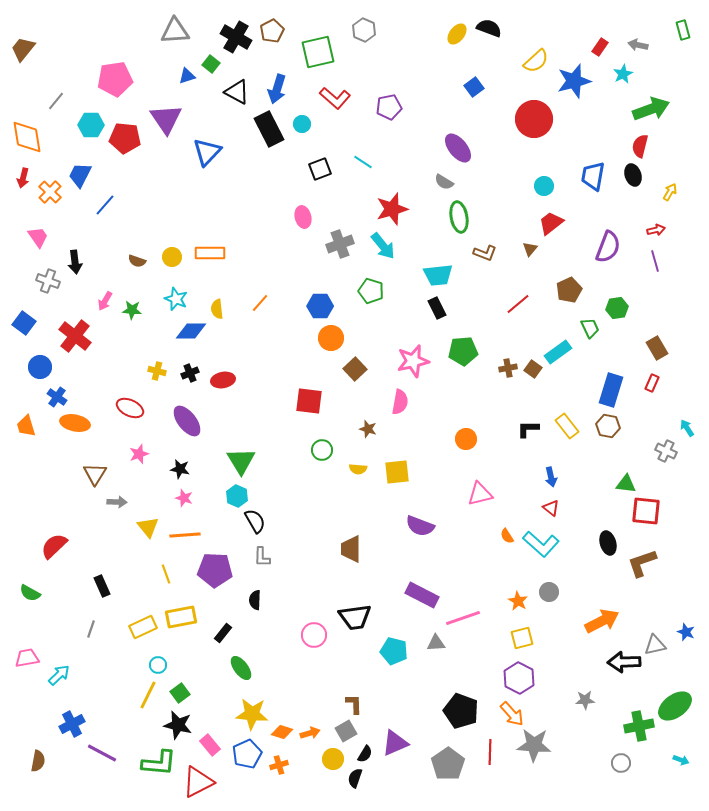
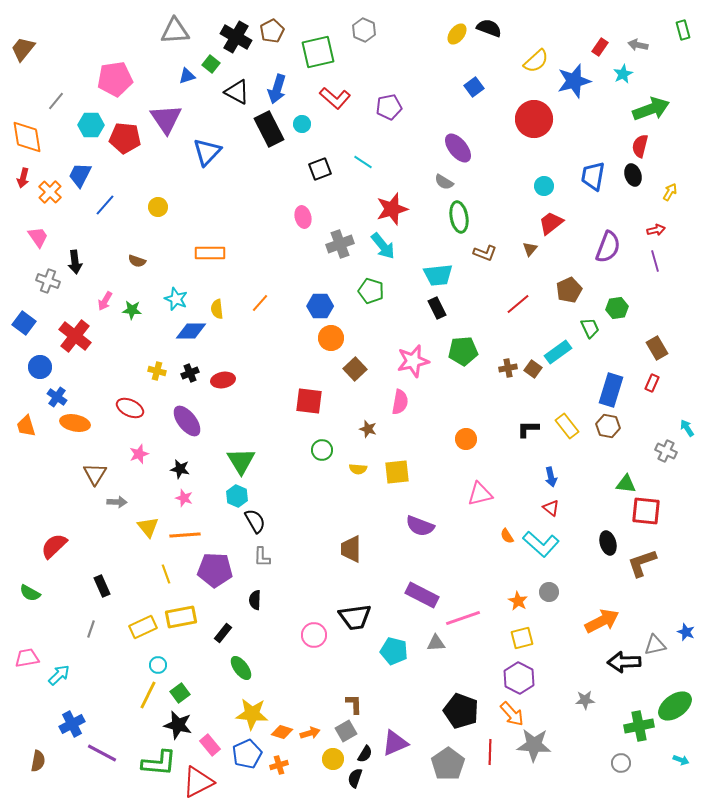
yellow circle at (172, 257): moved 14 px left, 50 px up
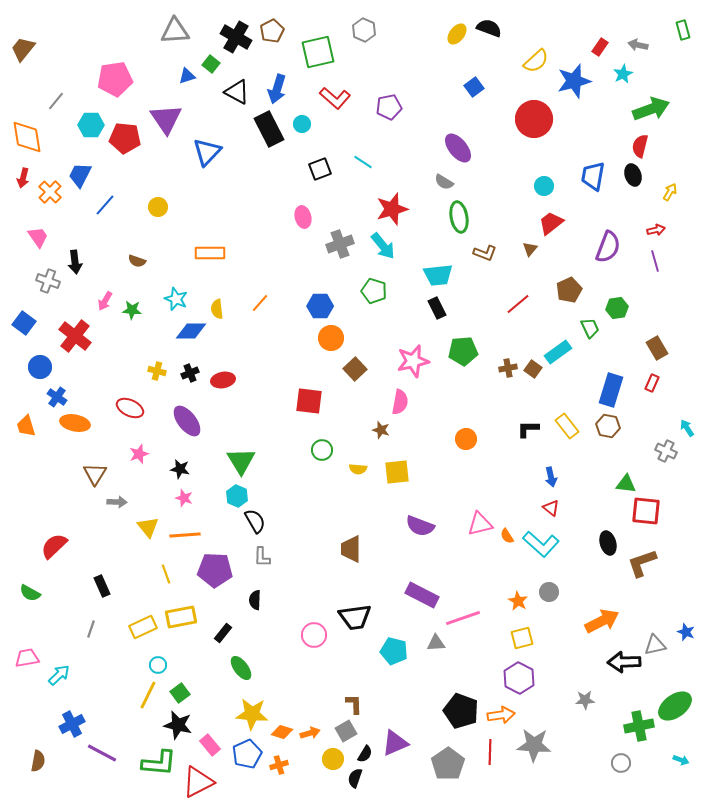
green pentagon at (371, 291): moved 3 px right
brown star at (368, 429): moved 13 px right, 1 px down
pink triangle at (480, 494): moved 30 px down
orange arrow at (512, 714): moved 11 px left, 1 px down; rotated 56 degrees counterclockwise
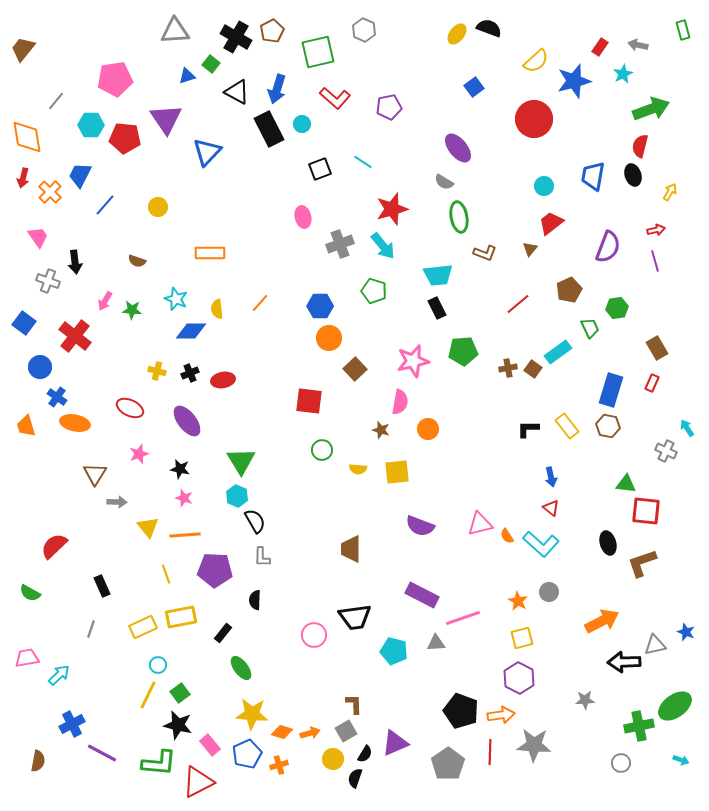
orange circle at (331, 338): moved 2 px left
orange circle at (466, 439): moved 38 px left, 10 px up
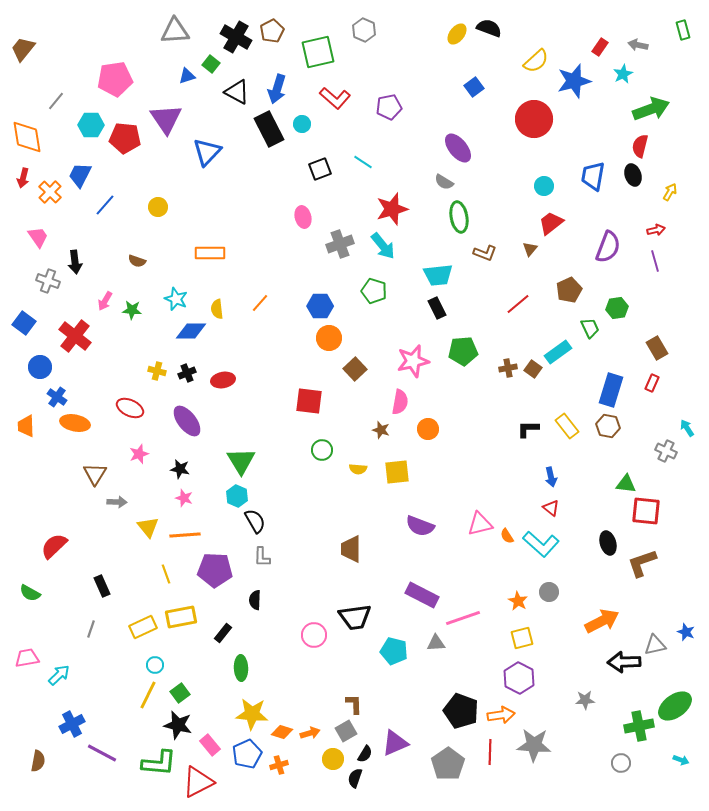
black cross at (190, 373): moved 3 px left
orange trapezoid at (26, 426): rotated 15 degrees clockwise
cyan circle at (158, 665): moved 3 px left
green ellipse at (241, 668): rotated 35 degrees clockwise
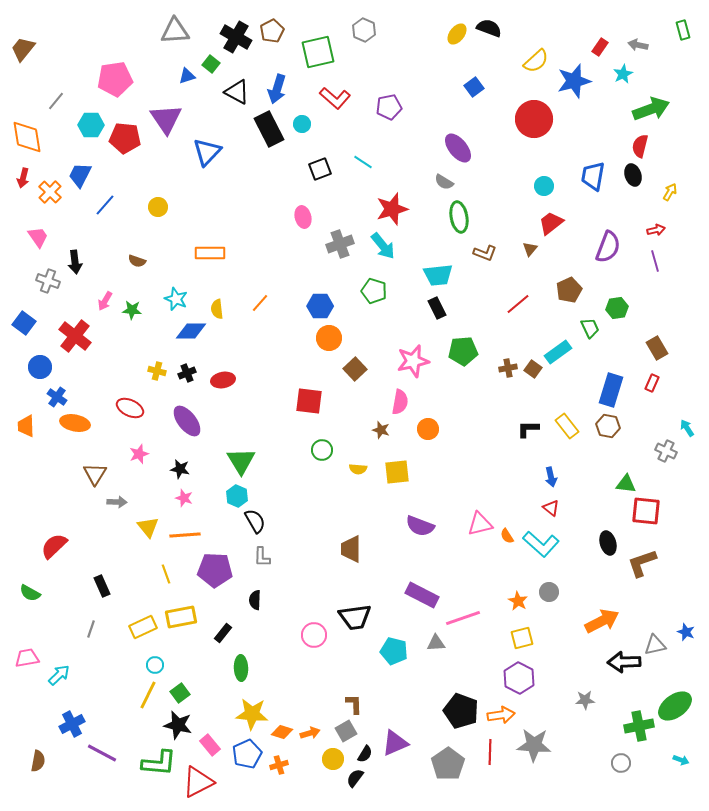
black semicircle at (355, 778): rotated 18 degrees clockwise
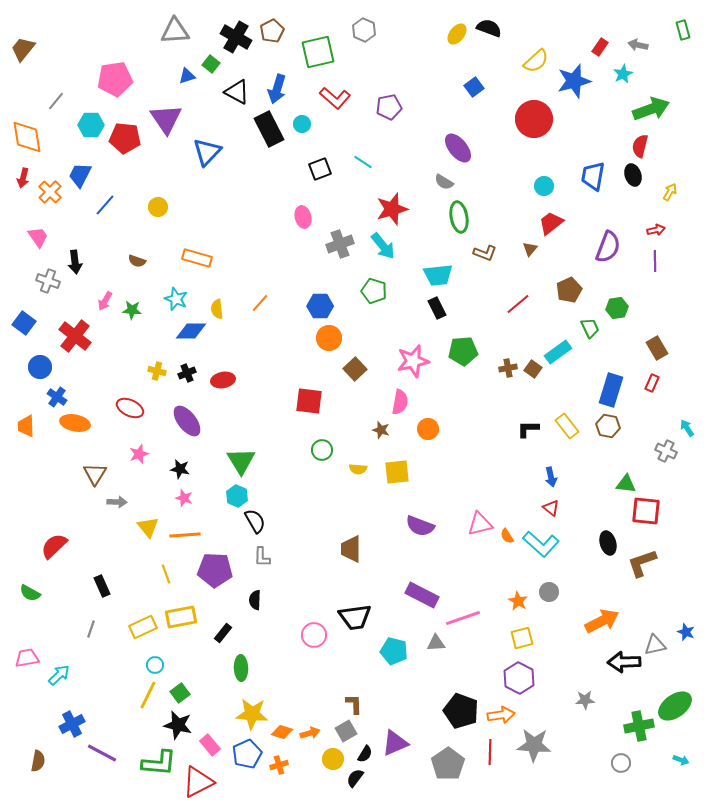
orange rectangle at (210, 253): moved 13 px left, 5 px down; rotated 16 degrees clockwise
purple line at (655, 261): rotated 15 degrees clockwise
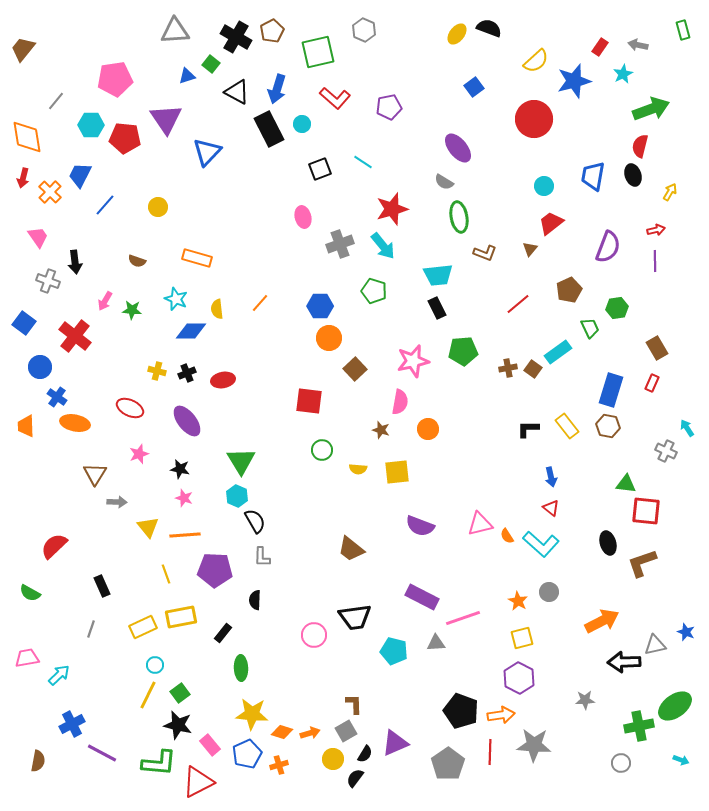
brown trapezoid at (351, 549): rotated 52 degrees counterclockwise
purple rectangle at (422, 595): moved 2 px down
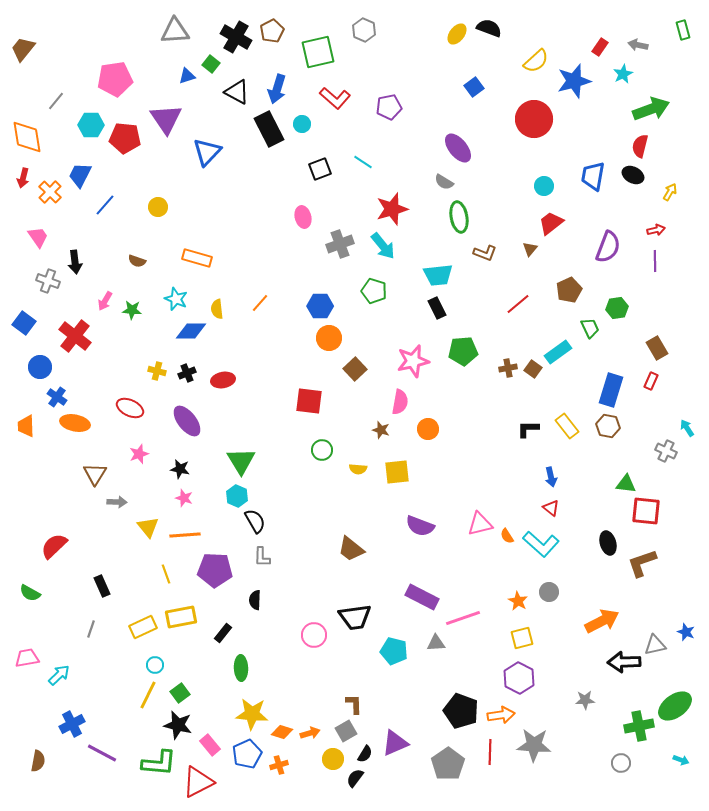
black ellipse at (633, 175): rotated 45 degrees counterclockwise
red rectangle at (652, 383): moved 1 px left, 2 px up
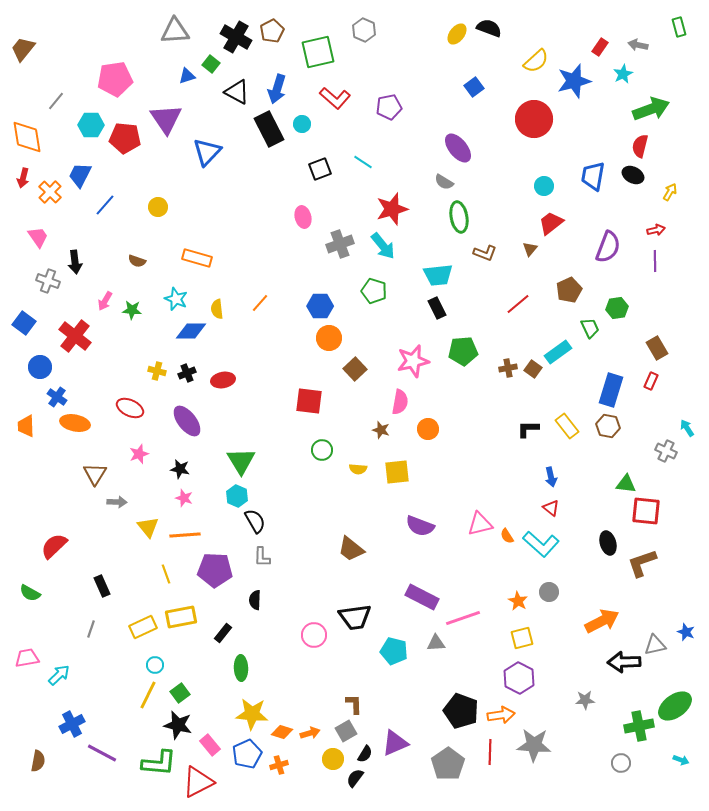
green rectangle at (683, 30): moved 4 px left, 3 px up
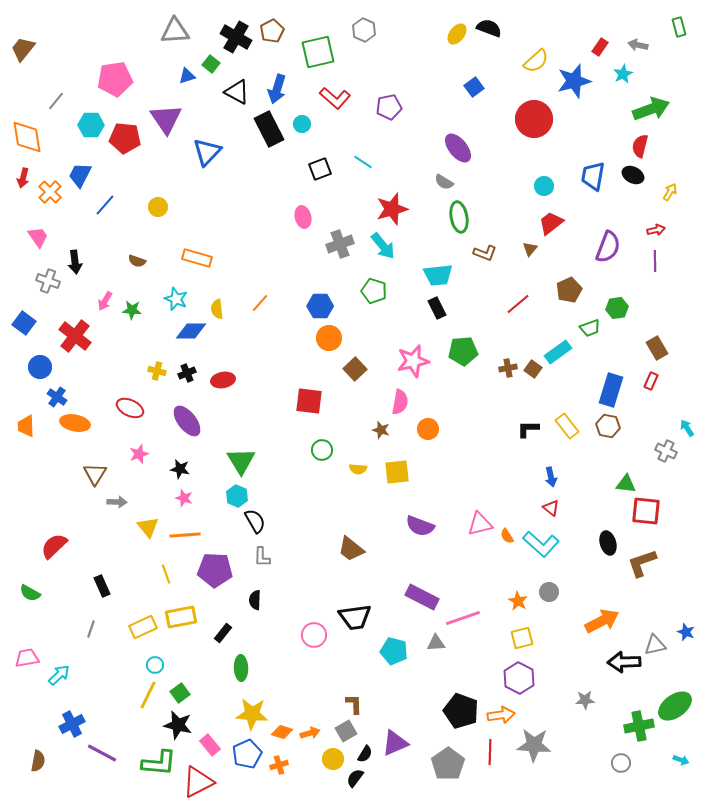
green trapezoid at (590, 328): rotated 95 degrees clockwise
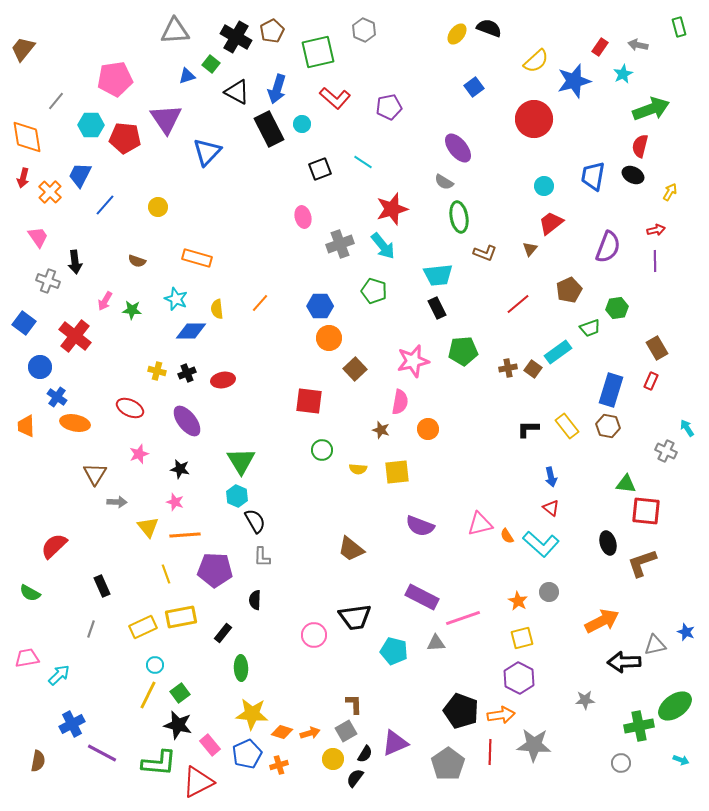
pink star at (184, 498): moved 9 px left, 4 px down
